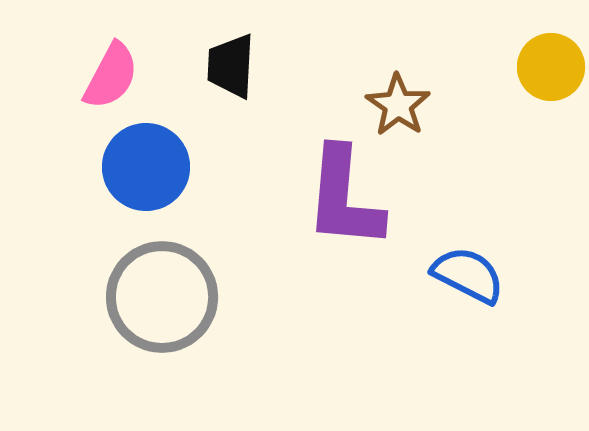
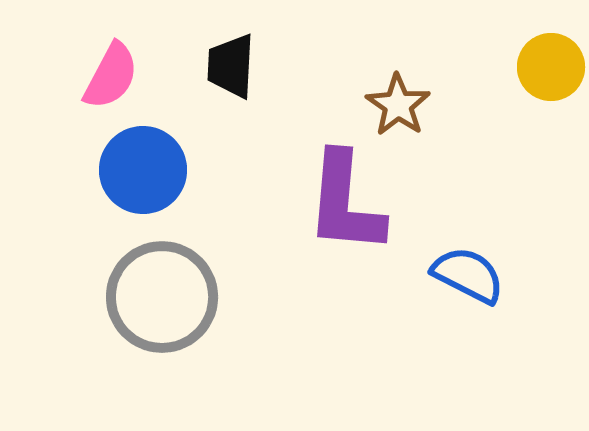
blue circle: moved 3 px left, 3 px down
purple L-shape: moved 1 px right, 5 px down
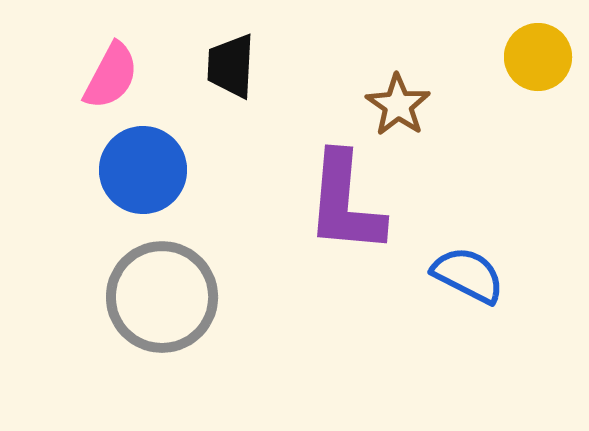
yellow circle: moved 13 px left, 10 px up
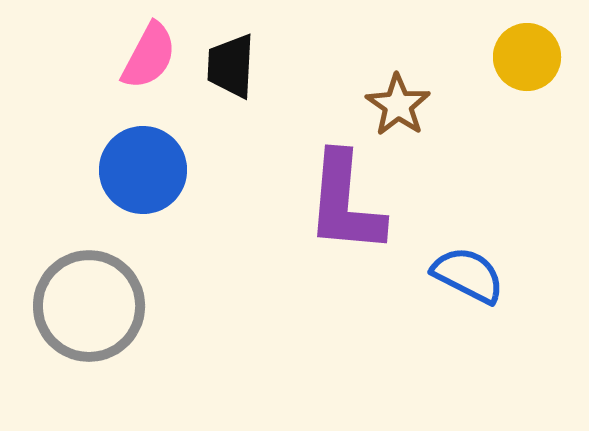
yellow circle: moved 11 px left
pink semicircle: moved 38 px right, 20 px up
gray circle: moved 73 px left, 9 px down
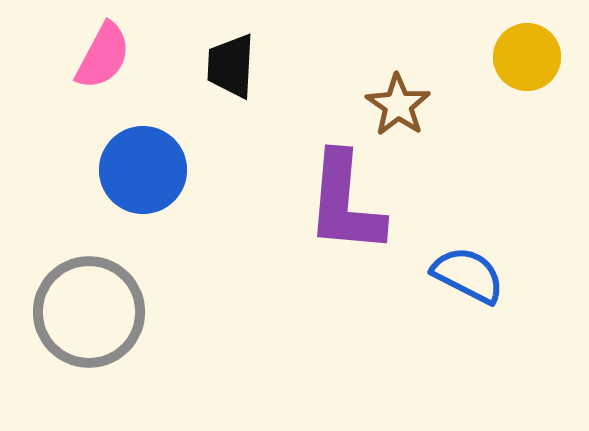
pink semicircle: moved 46 px left
gray circle: moved 6 px down
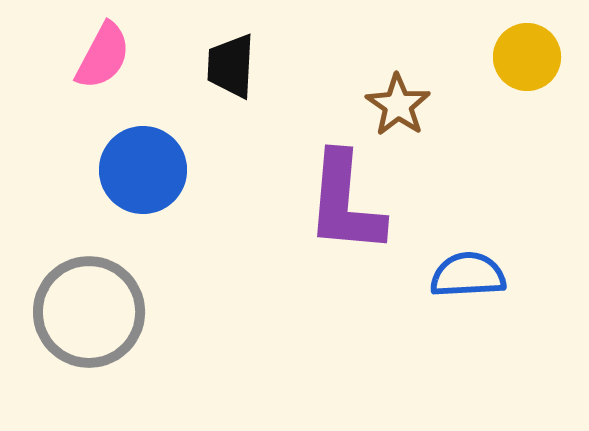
blue semicircle: rotated 30 degrees counterclockwise
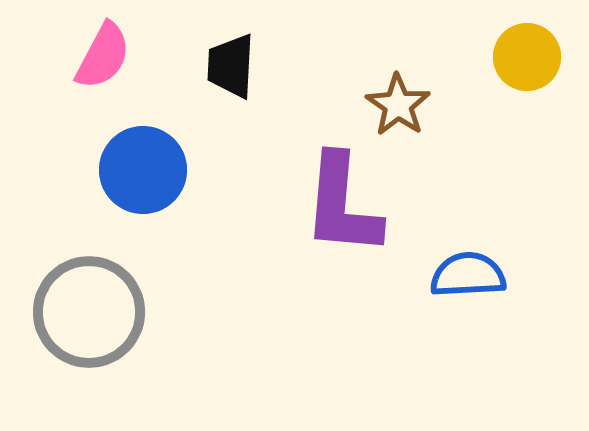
purple L-shape: moved 3 px left, 2 px down
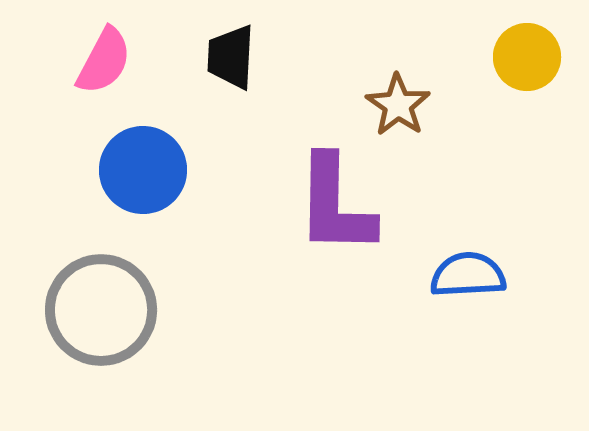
pink semicircle: moved 1 px right, 5 px down
black trapezoid: moved 9 px up
purple L-shape: moved 7 px left; rotated 4 degrees counterclockwise
gray circle: moved 12 px right, 2 px up
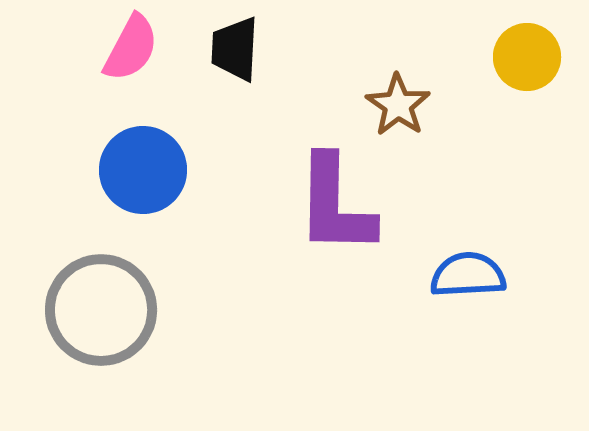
black trapezoid: moved 4 px right, 8 px up
pink semicircle: moved 27 px right, 13 px up
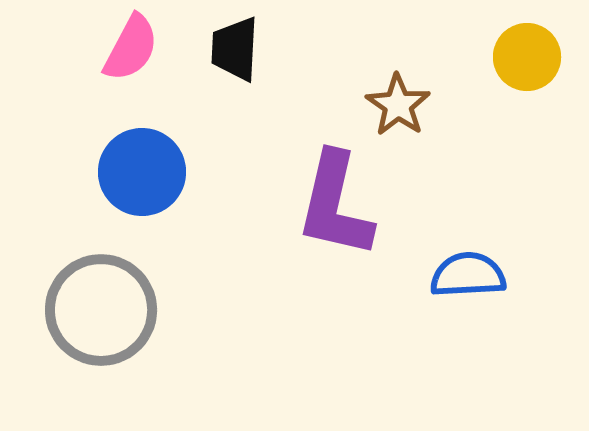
blue circle: moved 1 px left, 2 px down
purple L-shape: rotated 12 degrees clockwise
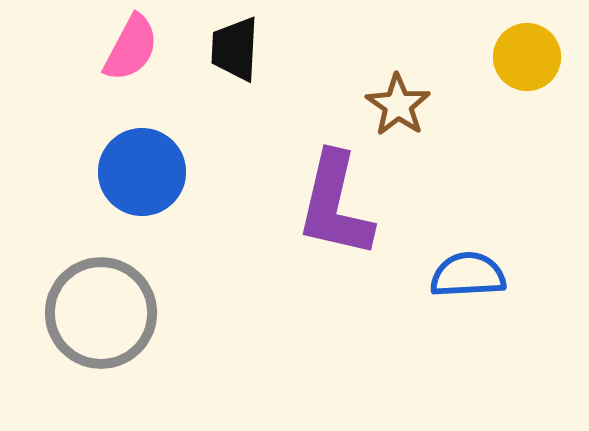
gray circle: moved 3 px down
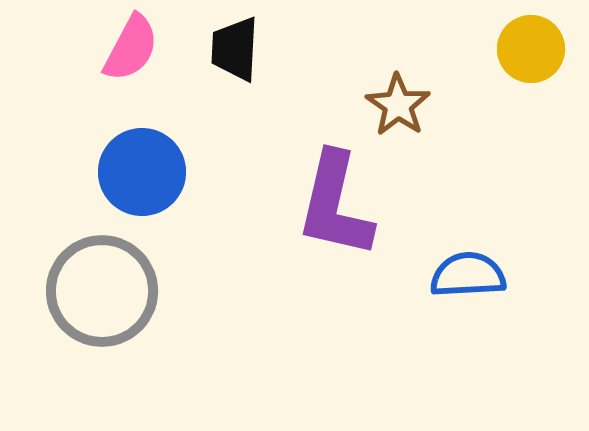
yellow circle: moved 4 px right, 8 px up
gray circle: moved 1 px right, 22 px up
